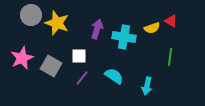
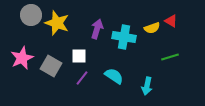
green line: rotated 66 degrees clockwise
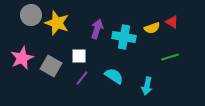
red triangle: moved 1 px right, 1 px down
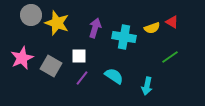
purple arrow: moved 2 px left, 1 px up
green line: rotated 18 degrees counterclockwise
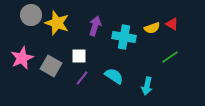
red triangle: moved 2 px down
purple arrow: moved 2 px up
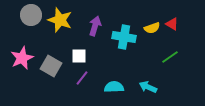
yellow star: moved 3 px right, 3 px up
cyan semicircle: moved 11 px down; rotated 36 degrees counterclockwise
cyan arrow: moved 1 px right, 1 px down; rotated 102 degrees clockwise
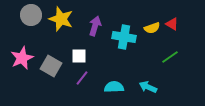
yellow star: moved 1 px right, 1 px up
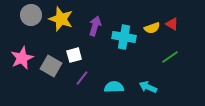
white square: moved 5 px left, 1 px up; rotated 14 degrees counterclockwise
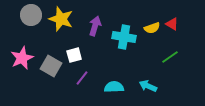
cyan arrow: moved 1 px up
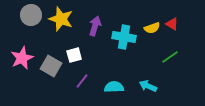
purple line: moved 3 px down
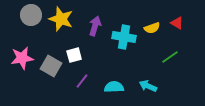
red triangle: moved 5 px right, 1 px up
pink star: rotated 15 degrees clockwise
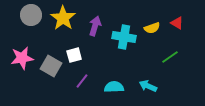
yellow star: moved 2 px right, 1 px up; rotated 15 degrees clockwise
